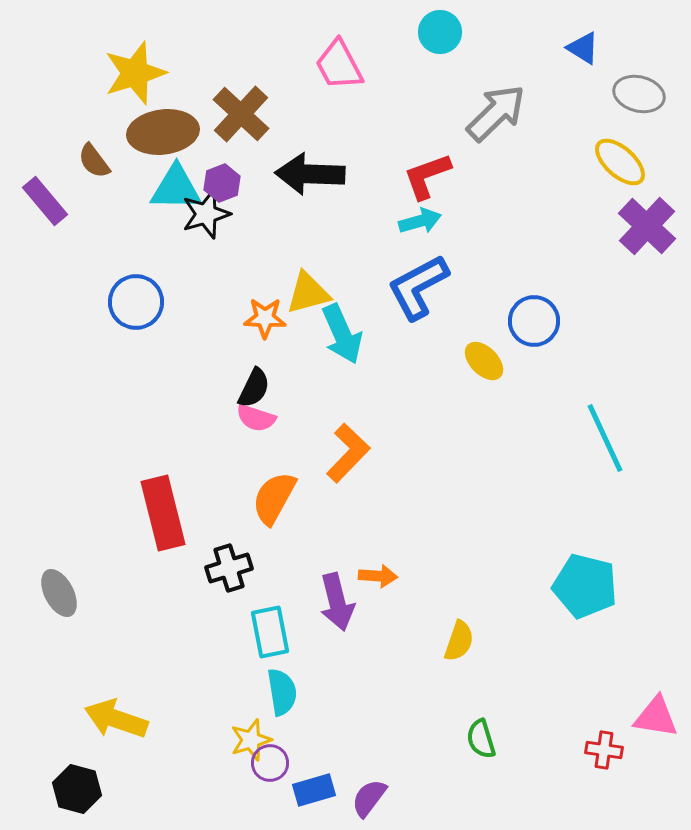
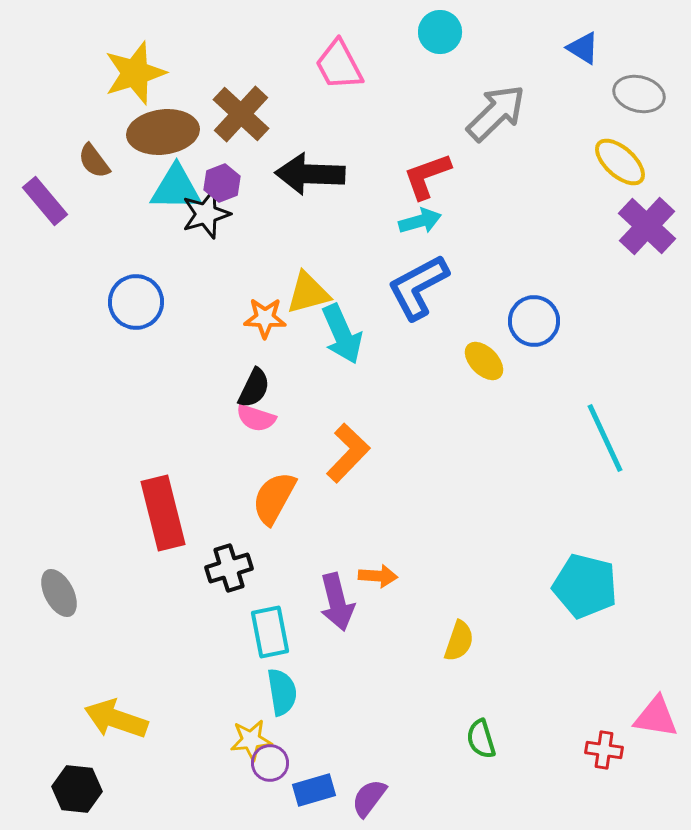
yellow star at (251, 740): rotated 12 degrees clockwise
black hexagon at (77, 789): rotated 9 degrees counterclockwise
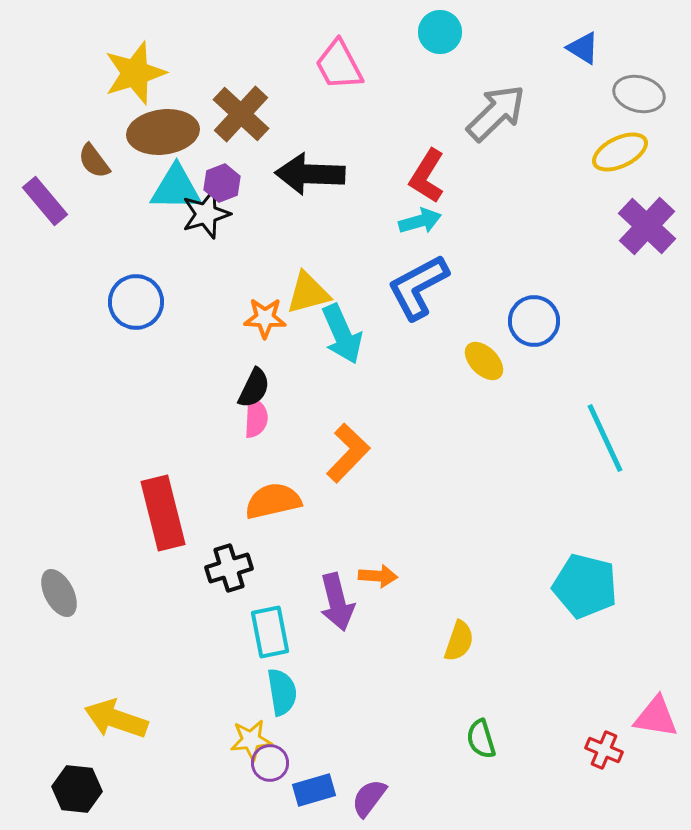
yellow ellipse at (620, 162): moved 10 px up; rotated 68 degrees counterclockwise
red L-shape at (427, 176): rotated 38 degrees counterclockwise
pink semicircle at (256, 418): rotated 105 degrees counterclockwise
orange semicircle at (274, 498): moved 1 px left, 3 px down; rotated 48 degrees clockwise
red cross at (604, 750): rotated 15 degrees clockwise
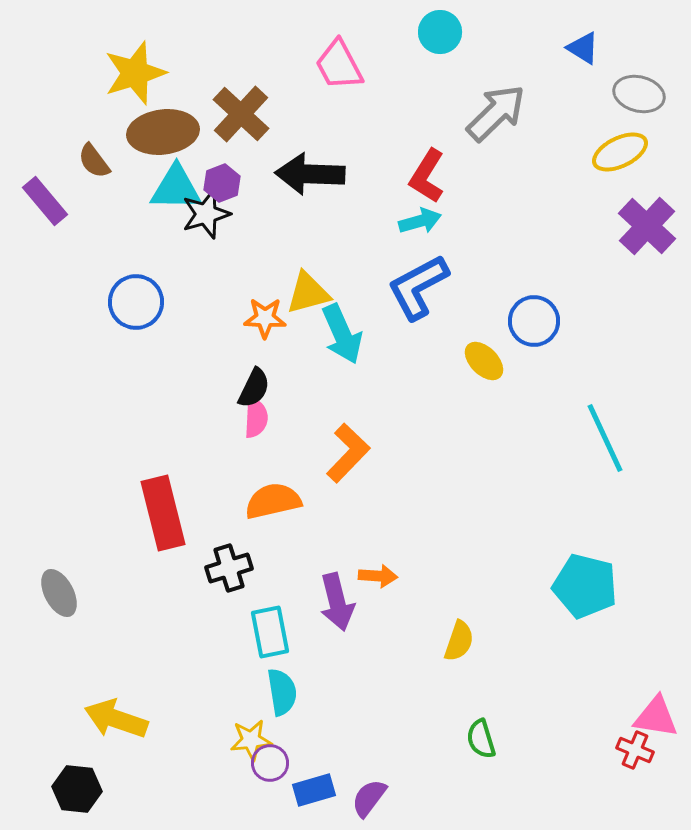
red cross at (604, 750): moved 31 px right
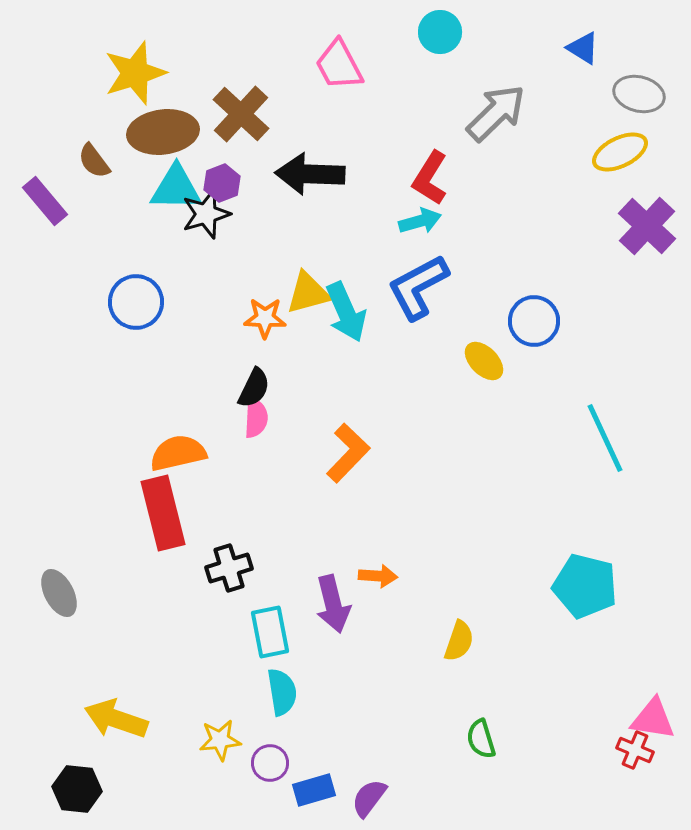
red L-shape at (427, 176): moved 3 px right, 2 px down
cyan arrow at (342, 334): moved 4 px right, 22 px up
orange semicircle at (273, 501): moved 95 px left, 48 px up
purple arrow at (337, 602): moved 4 px left, 2 px down
pink triangle at (656, 717): moved 3 px left, 2 px down
yellow star at (251, 740): moved 31 px left
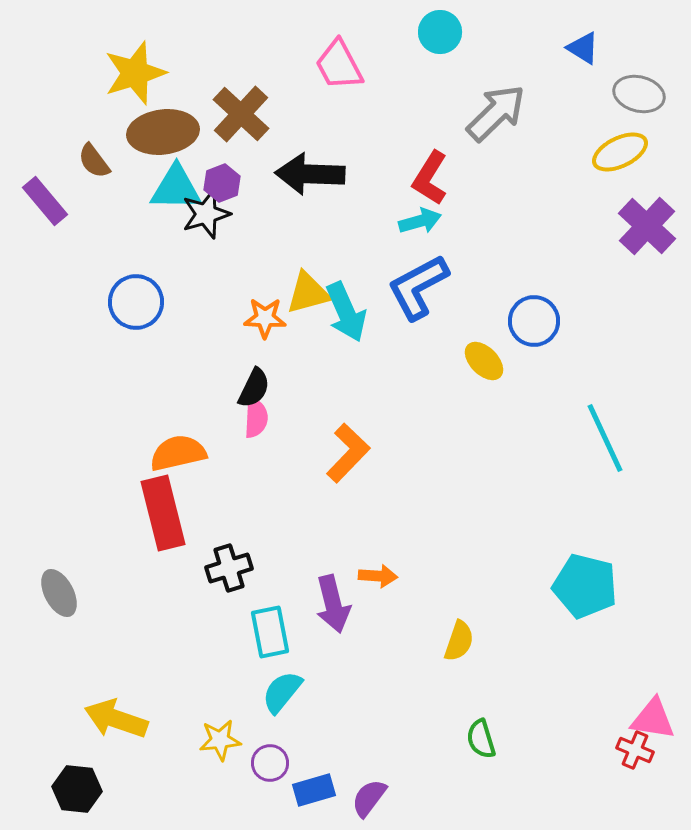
cyan semicircle at (282, 692): rotated 132 degrees counterclockwise
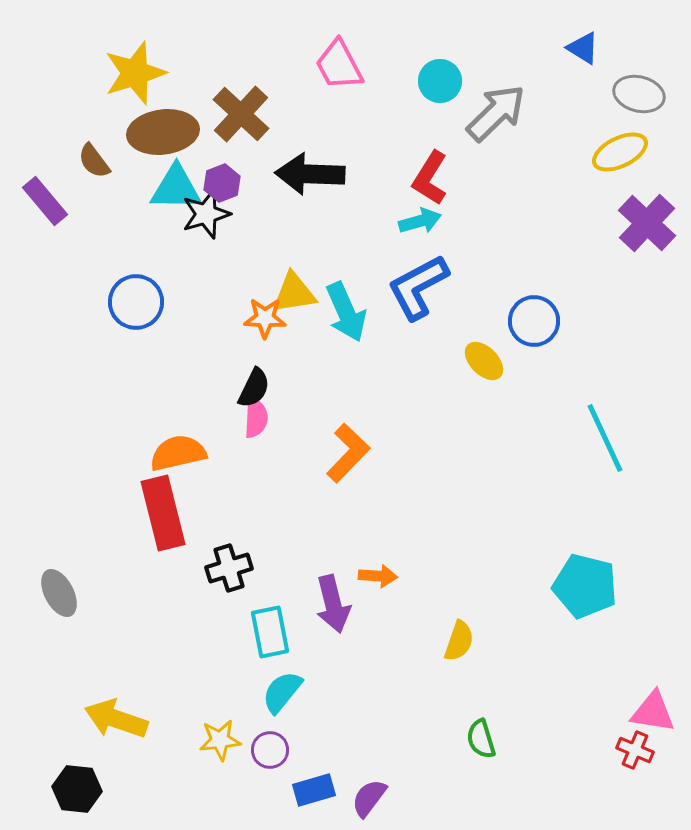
cyan circle at (440, 32): moved 49 px down
purple cross at (647, 226): moved 3 px up
yellow triangle at (308, 293): moved 14 px left; rotated 6 degrees clockwise
pink triangle at (653, 719): moved 7 px up
purple circle at (270, 763): moved 13 px up
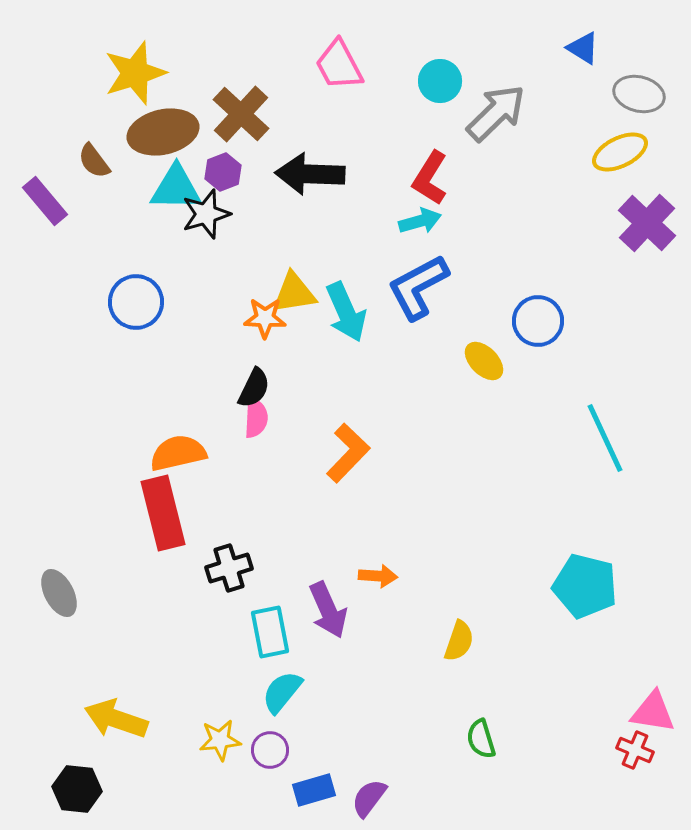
brown ellipse at (163, 132): rotated 6 degrees counterclockwise
purple hexagon at (222, 183): moved 1 px right, 11 px up
blue circle at (534, 321): moved 4 px right
purple arrow at (333, 604): moved 5 px left, 6 px down; rotated 10 degrees counterclockwise
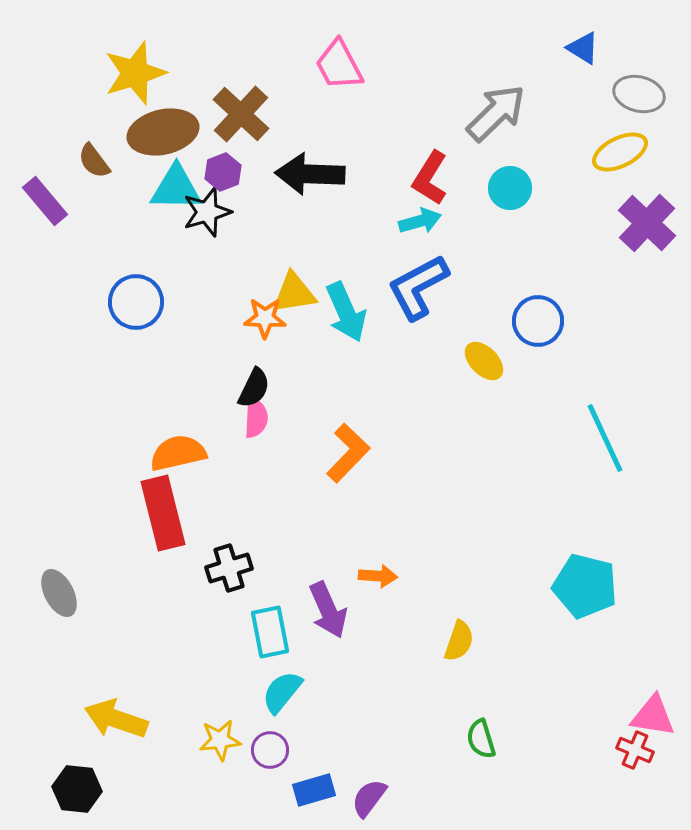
cyan circle at (440, 81): moved 70 px right, 107 px down
black star at (206, 214): moved 1 px right, 2 px up
pink triangle at (653, 712): moved 4 px down
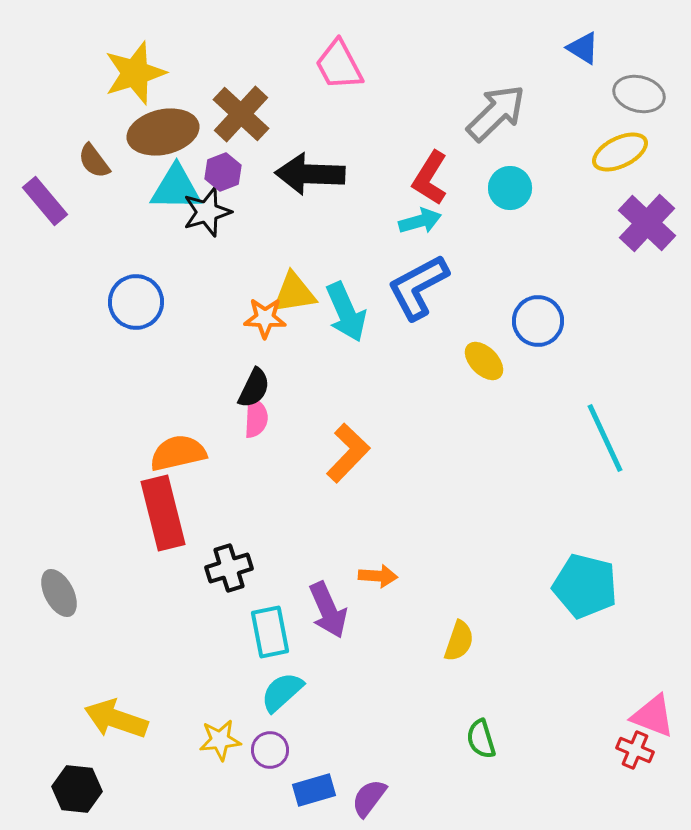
cyan semicircle at (282, 692): rotated 9 degrees clockwise
pink triangle at (653, 716): rotated 12 degrees clockwise
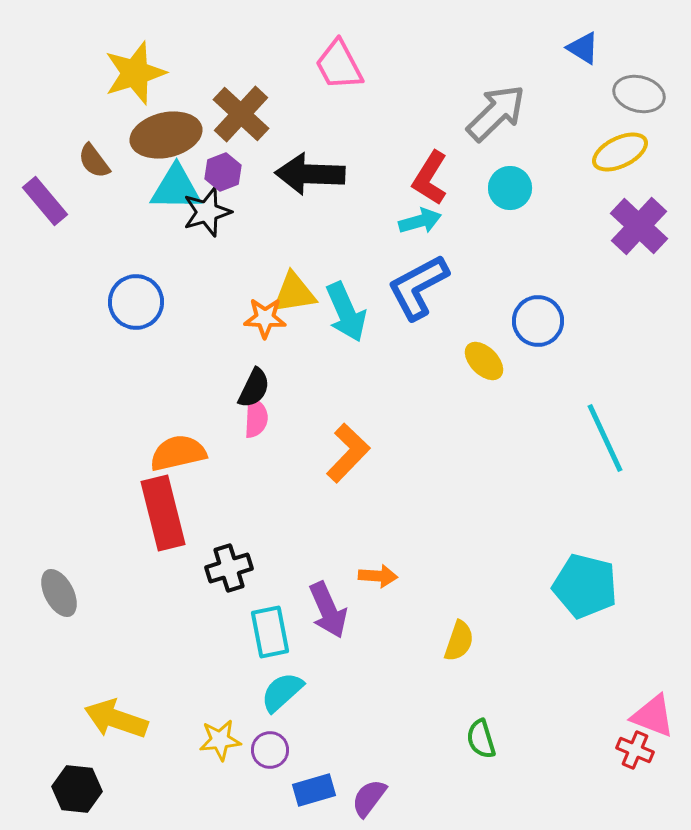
brown ellipse at (163, 132): moved 3 px right, 3 px down
purple cross at (647, 223): moved 8 px left, 3 px down
